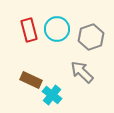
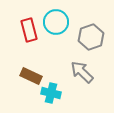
cyan circle: moved 1 px left, 7 px up
brown rectangle: moved 4 px up
cyan cross: moved 1 px left, 2 px up; rotated 24 degrees counterclockwise
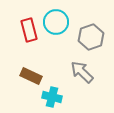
cyan cross: moved 1 px right, 4 px down
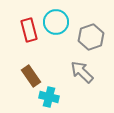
brown rectangle: rotated 30 degrees clockwise
cyan cross: moved 3 px left
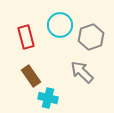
cyan circle: moved 4 px right, 3 px down
red rectangle: moved 3 px left, 7 px down
cyan cross: moved 1 px left, 1 px down
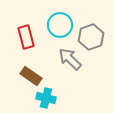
gray arrow: moved 12 px left, 13 px up
brown rectangle: rotated 20 degrees counterclockwise
cyan cross: moved 2 px left
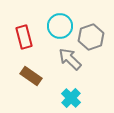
cyan circle: moved 1 px down
red rectangle: moved 2 px left
cyan cross: moved 25 px right; rotated 30 degrees clockwise
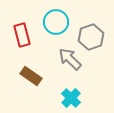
cyan circle: moved 4 px left, 4 px up
red rectangle: moved 2 px left, 2 px up
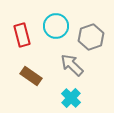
cyan circle: moved 4 px down
gray arrow: moved 2 px right, 6 px down
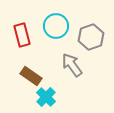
gray arrow: rotated 10 degrees clockwise
cyan cross: moved 25 px left, 1 px up
